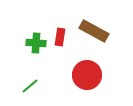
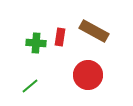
red circle: moved 1 px right
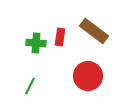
brown rectangle: rotated 8 degrees clockwise
red circle: moved 1 px down
green line: rotated 24 degrees counterclockwise
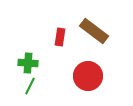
green cross: moved 8 px left, 20 px down
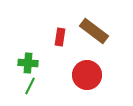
red circle: moved 1 px left, 1 px up
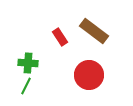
red rectangle: rotated 42 degrees counterclockwise
red circle: moved 2 px right
green line: moved 4 px left
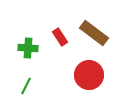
brown rectangle: moved 2 px down
green cross: moved 15 px up
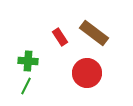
green cross: moved 13 px down
red circle: moved 2 px left, 2 px up
